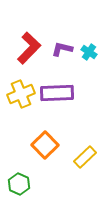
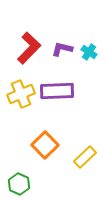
purple rectangle: moved 2 px up
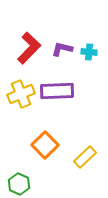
cyan cross: rotated 28 degrees counterclockwise
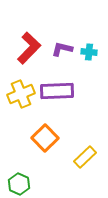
orange square: moved 7 px up
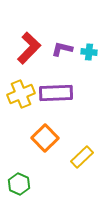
purple rectangle: moved 1 px left, 2 px down
yellow rectangle: moved 3 px left
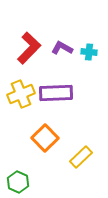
purple L-shape: moved 1 px up; rotated 15 degrees clockwise
yellow rectangle: moved 1 px left
green hexagon: moved 1 px left, 2 px up
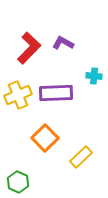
purple L-shape: moved 1 px right, 5 px up
cyan cross: moved 5 px right, 24 px down
yellow cross: moved 3 px left, 1 px down
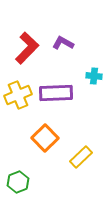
red L-shape: moved 2 px left
green hexagon: rotated 15 degrees clockwise
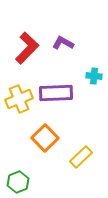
yellow cross: moved 1 px right, 4 px down
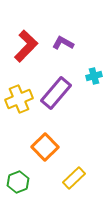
red L-shape: moved 1 px left, 2 px up
cyan cross: rotated 21 degrees counterclockwise
purple rectangle: rotated 48 degrees counterclockwise
orange square: moved 9 px down
yellow rectangle: moved 7 px left, 21 px down
